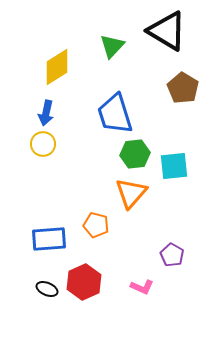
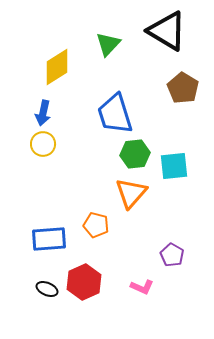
green triangle: moved 4 px left, 2 px up
blue arrow: moved 3 px left
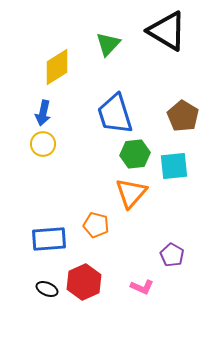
brown pentagon: moved 28 px down
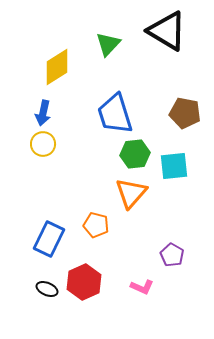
brown pentagon: moved 2 px right, 3 px up; rotated 20 degrees counterclockwise
blue rectangle: rotated 60 degrees counterclockwise
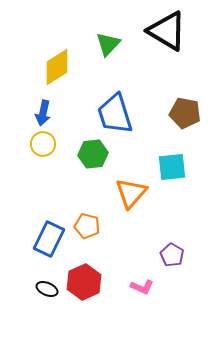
green hexagon: moved 42 px left
cyan square: moved 2 px left, 1 px down
orange pentagon: moved 9 px left, 1 px down
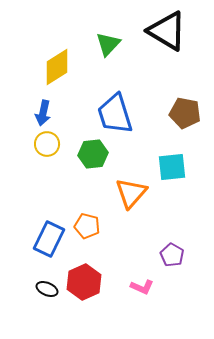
yellow circle: moved 4 px right
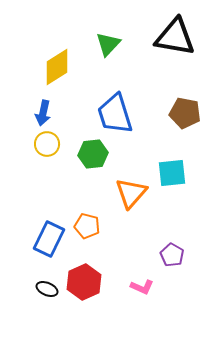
black triangle: moved 8 px right, 6 px down; rotated 21 degrees counterclockwise
cyan square: moved 6 px down
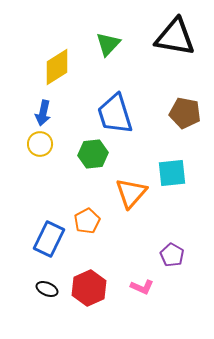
yellow circle: moved 7 px left
orange pentagon: moved 5 px up; rotated 30 degrees clockwise
red hexagon: moved 5 px right, 6 px down
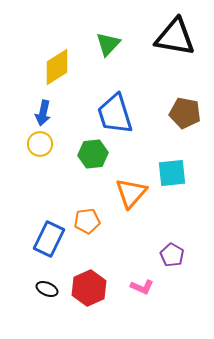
orange pentagon: rotated 20 degrees clockwise
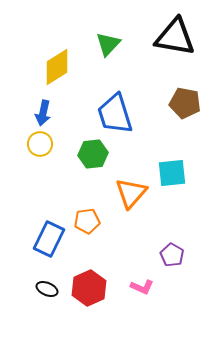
brown pentagon: moved 10 px up
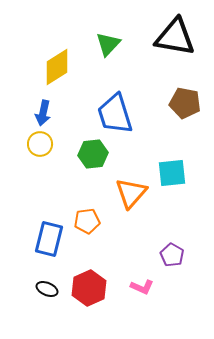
blue rectangle: rotated 12 degrees counterclockwise
